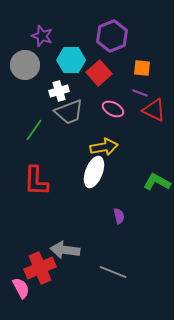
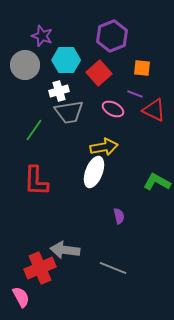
cyan hexagon: moved 5 px left
purple line: moved 5 px left, 1 px down
gray trapezoid: rotated 12 degrees clockwise
gray line: moved 4 px up
pink semicircle: moved 9 px down
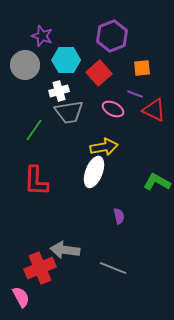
orange square: rotated 12 degrees counterclockwise
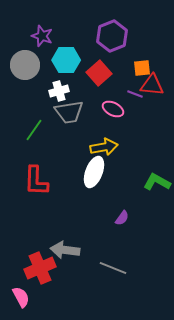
red triangle: moved 2 px left, 25 px up; rotated 20 degrees counterclockwise
purple semicircle: moved 3 px right, 2 px down; rotated 49 degrees clockwise
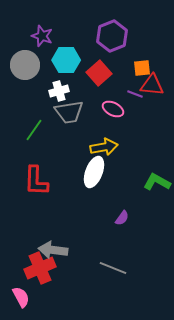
gray arrow: moved 12 px left
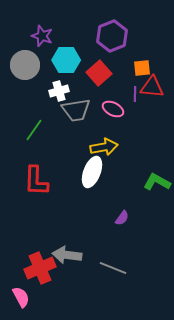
red triangle: moved 2 px down
purple line: rotated 70 degrees clockwise
gray trapezoid: moved 7 px right, 2 px up
white ellipse: moved 2 px left
gray arrow: moved 14 px right, 5 px down
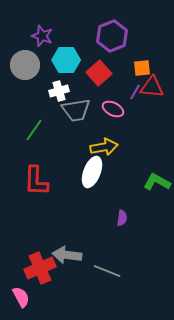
purple line: moved 2 px up; rotated 28 degrees clockwise
purple semicircle: rotated 28 degrees counterclockwise
gray line: moved 6 px left, 3 px down
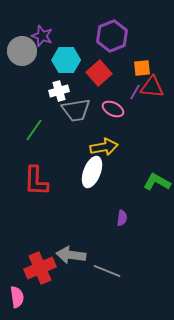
gray circle: moved 3 px left, 14 px up
gray arrow: moved 4 px right
pink semicircle: moved 4 px left; rotated 20 degrees clockwise
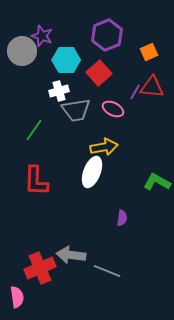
purple hexagon: moved 5 px left, 1 px up
orange square: moved 7 px right, 16 px up; rotated 18 degrees counterclockwise
